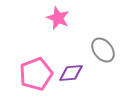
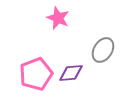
gray ellipse: rotated 70 degrees clockwise
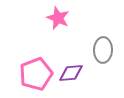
gray ellipse: rotated 30 degrees counterclockwise
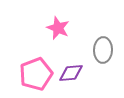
pink star: moved 10 px down
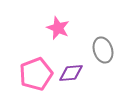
gray ellipse: rotated 20 degrees counterclockwise
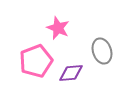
gray ellipse: moved 1 px left, 1 px down
pink pentagon: moved 13 px up
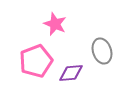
pink star: moved 3 px left, 4 px up
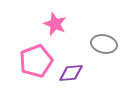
gray ellipse: moved 2 px right, 7 px up; rotated 60 degrees counterclockwise
